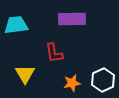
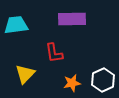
yellow triangle: rotated 15 degrees clockwise
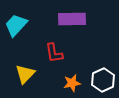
cyan trapezoid: rotated 40 degrees counterclockwise
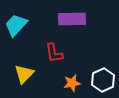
yellow triangle: moved 1 px left
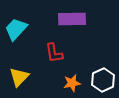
cyan trapezoid: moved 4 px down
yellow triangle: moved 5 px left, 3 px down
